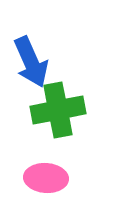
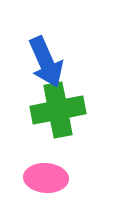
blue arrow: moved 15 px right
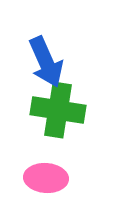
green cross: rotated 20 degrees clockwise
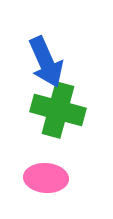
green cross: rotated 6 degrees clockwise
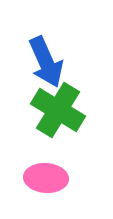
green cross: rotated 16 degrees clockwise
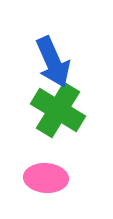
blue arrow: moved 7 px right
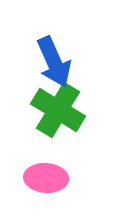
blue arrow: moved 1 px right
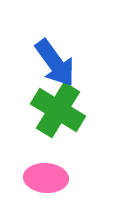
blue arrow: moved 1 px right, 1 px down; rotated 12 degrees counterclockwise
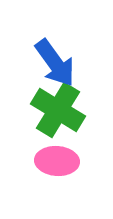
pink ellipse: moved 11 px right, 17 px up
